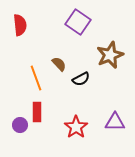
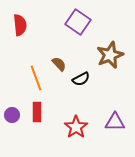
purple circle: moved 8 px left, 10 px up
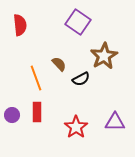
brown star: moved 6 px left, 1 px down; rotated 8 degrees counterclockwise
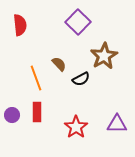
purple square: rotated 10 degrees clockwise
purple triangle: moved 2 px right, 2 px down
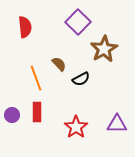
red semicircle: moved 5 px right, 2 px down
brown star: moved 7 px up
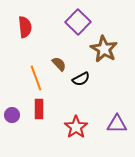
brown star: rotated 12 degrees counterclockwise
red rectangle: moved 2 px right, 3 px up
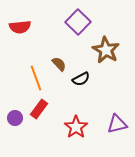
red semicircle: moved 5 px left; rotated 90 degrees clockwise
brown star: moved 2 px right, 1 px down
red rectangle: rotated 36 degrees clockwise
purple circle: moved 3 px right, 3 px down
purple triangle: rotated 15 degrees counterclockwise
